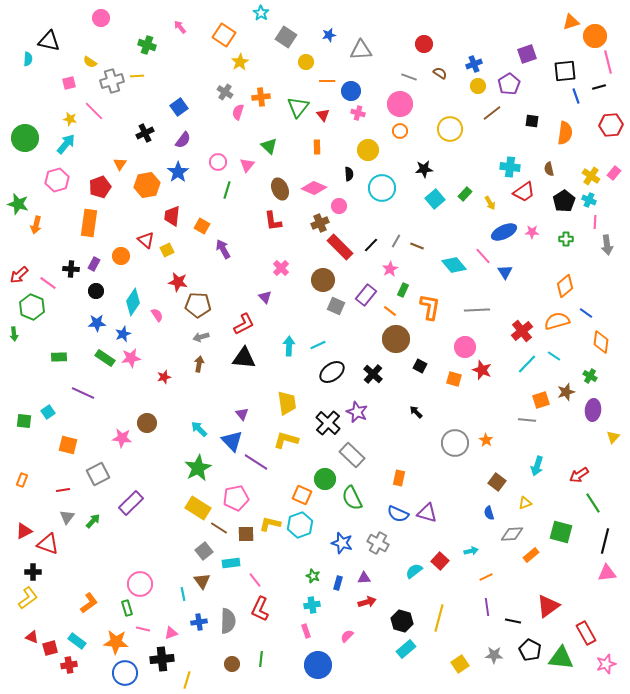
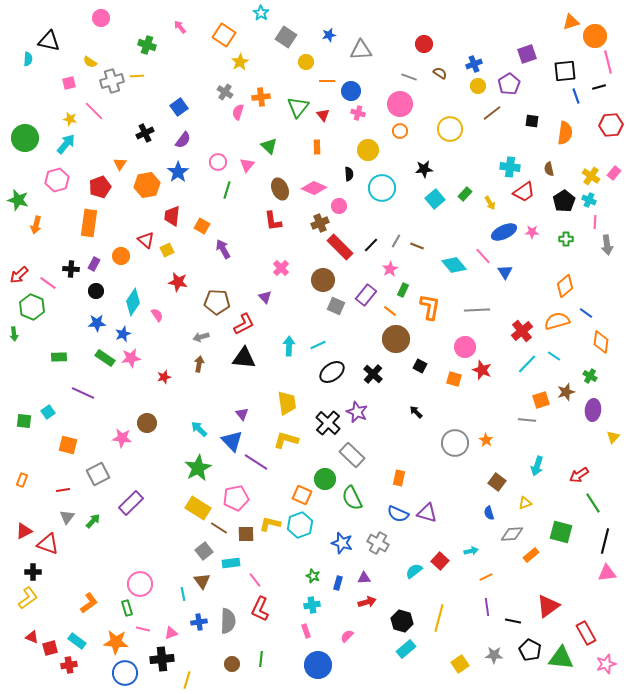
green star at (18, 204): moved 4 px up
brown pentagon at (198, 305): moved 19 px right, 3 px up
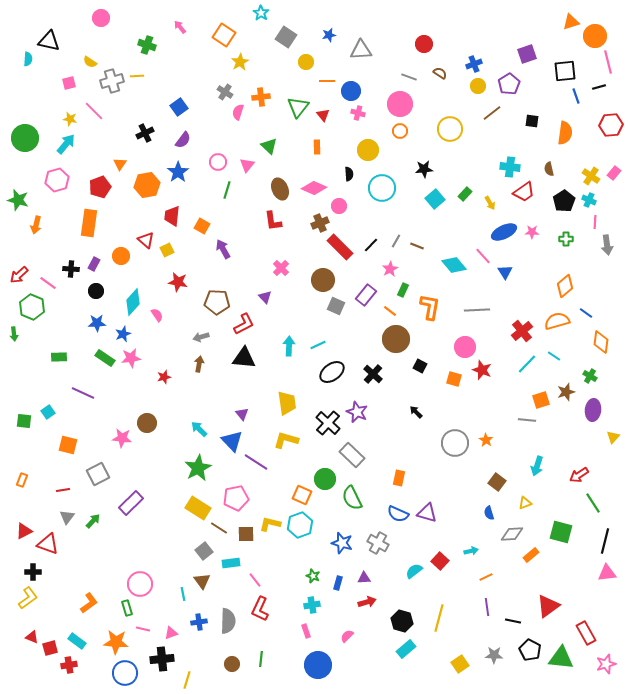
cyan diamond at (133, 302): rotated 8 degrees clockwise
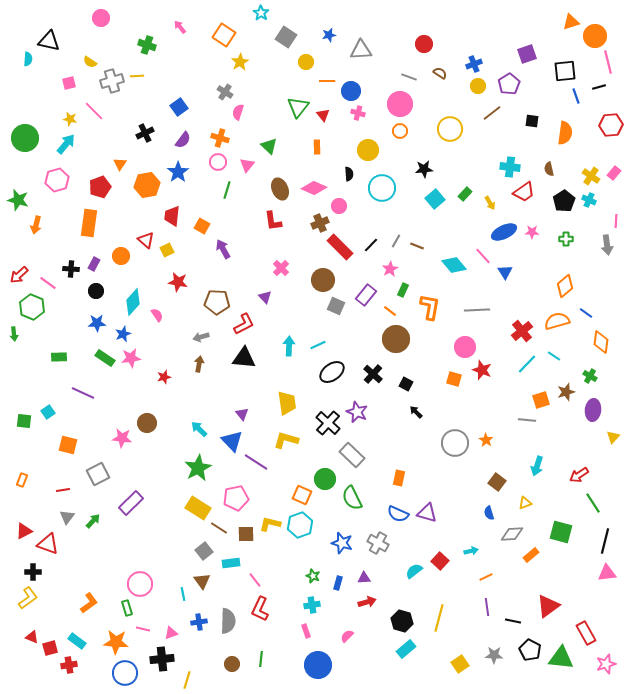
orange cross at (261, 97): moved 41 px left, 41 px down; rotated 24 degrees clockwise
pink line at (595, 222): moved 21 px right, 1 px up
black square at (420, 366): moved 14 px left, 18 px down
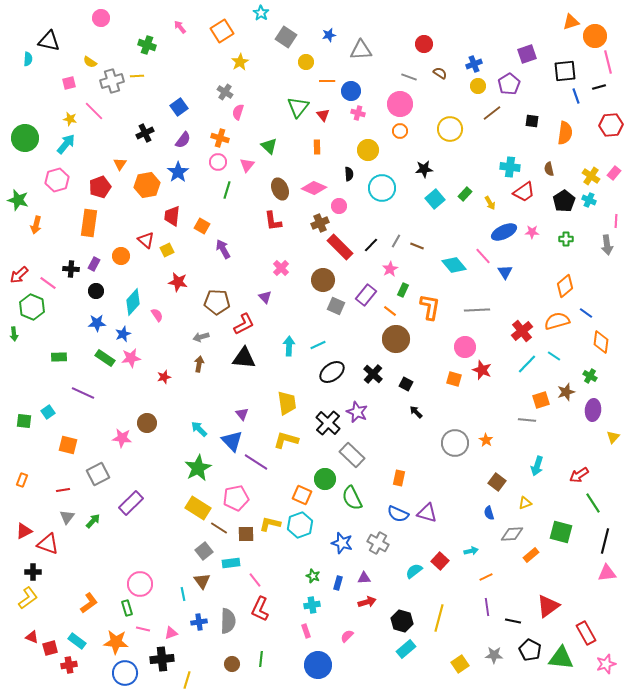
orange square at (224, 35): moved 2 px left, 4 px up; rotated 25 degrees clockwise
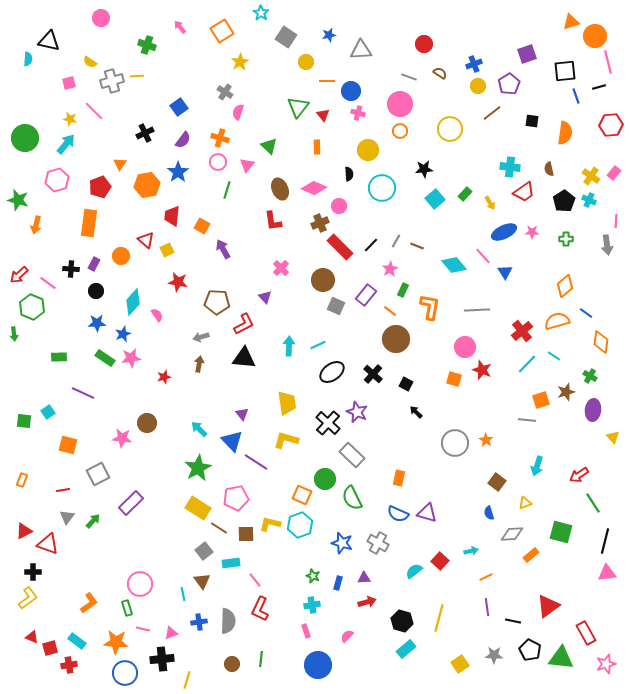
yellow triangle at (613, 437): rotated 24 degrees counterclockwise
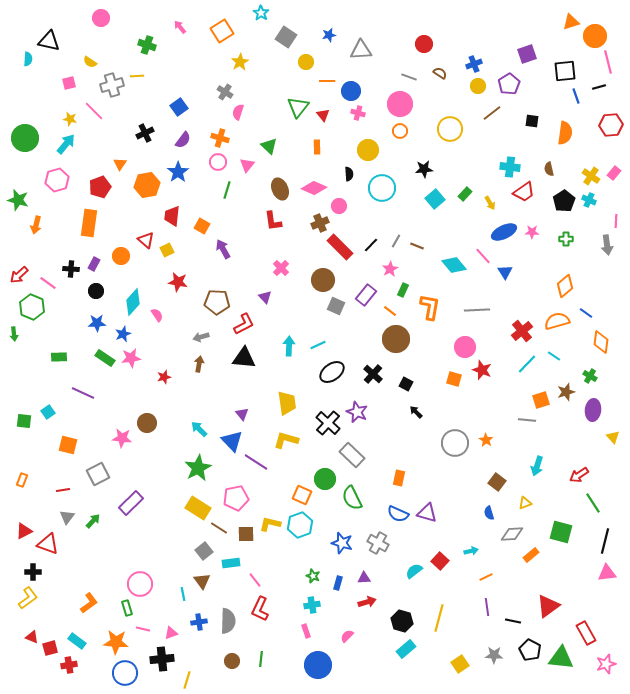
gray cross at (112, 81): moved 4 px down
brown circle at (232, 664): moved 3 px up
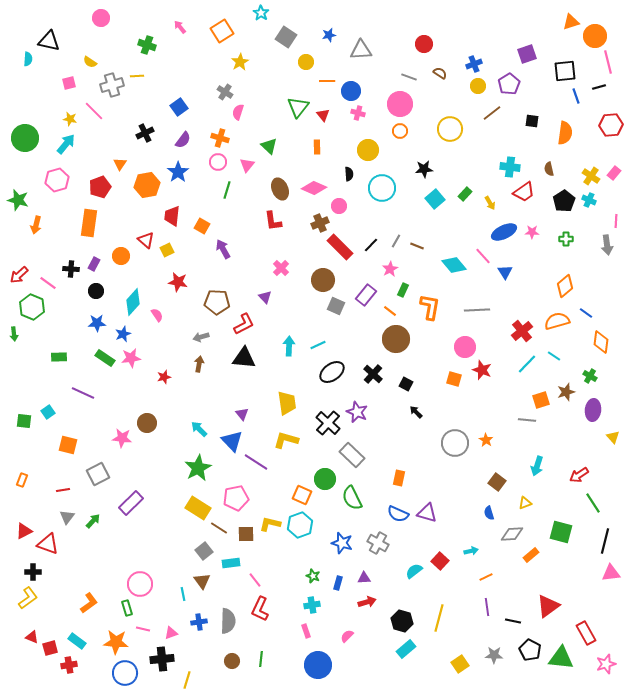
pink triangle at (607, 573): moved 4 px right
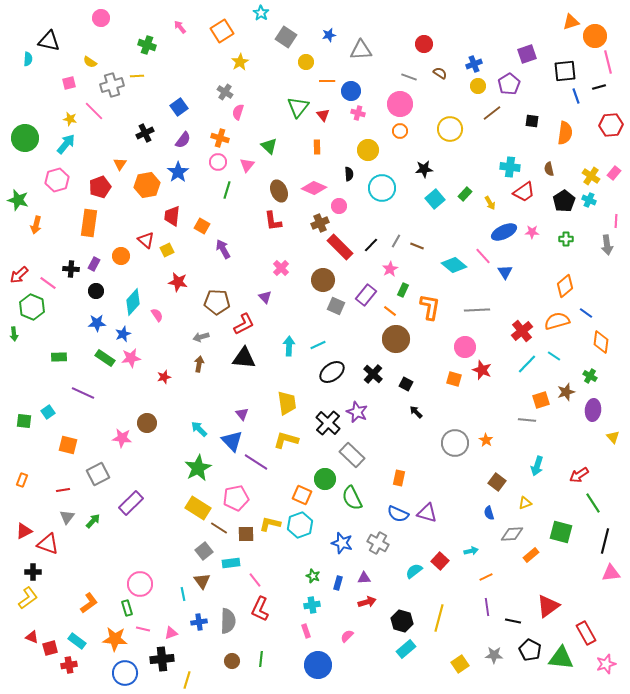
brown ellipse at (280, 189): moved 1 px left, 2 px down
cyan diamond at (454, 265): rotated 10 degrees counterclockwise
orange star at (116, 642): moved 1 px left, 3 px up
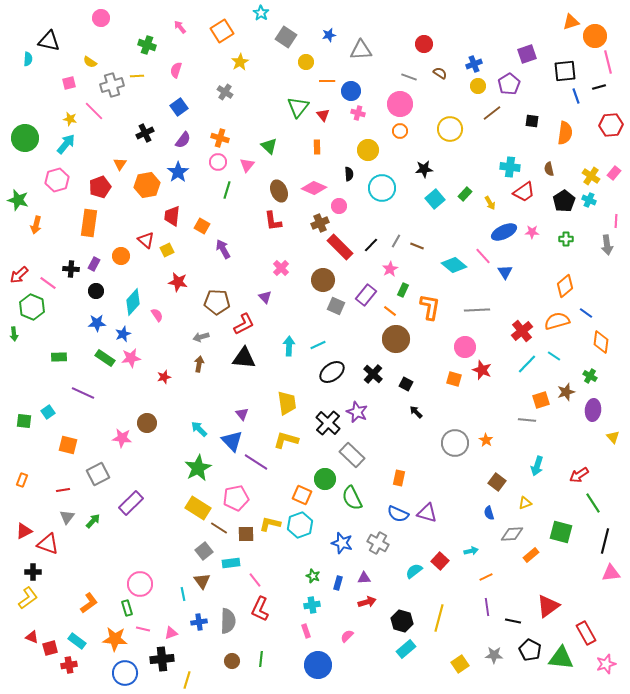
pink semicircle at (238, 112): moved 62 px left, 42 px up
